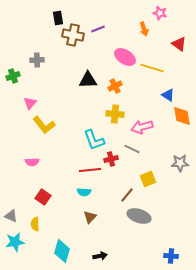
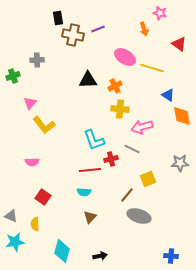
yellow cross: moved 5 px right, 5 px up
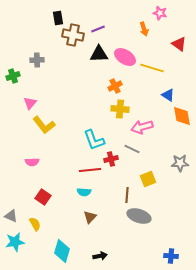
black triangle: moved 11 px right, 26 px up
brown line: rotated 35 degrees counterclockwise
yellow semicircle: rotated 152 degrees clockwise
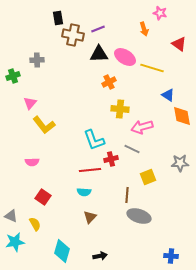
orange cross: moved 6 px left, 4 px up
yellow square: moved 2 px up
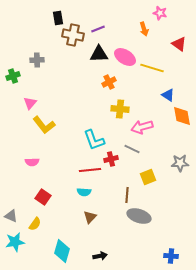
yellow semicircle: rotated 64 degrees clockwise
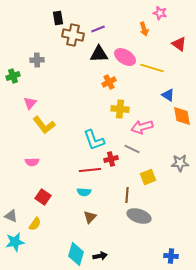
cyan diamond: moved 14 px right, 3 px down
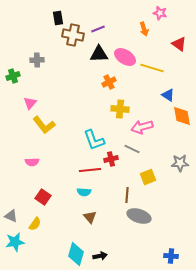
brown triangle: rotated 24 degrees counterclockwise
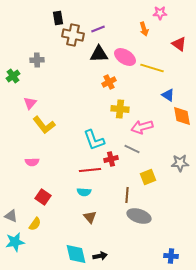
pink star: rotated 16 degrees counterclockwise
green cross: rotated 16 degrees counterclockwise
cyan diamond: rotated 30 degrees counterclockwise
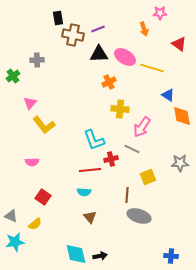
pink arrow: rotated 40 degrees counterclockwise
yellow semicircle: rotated 16 degrees clockwise
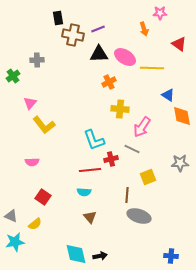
yellow line: rotated 15 degrees counterclockwise
